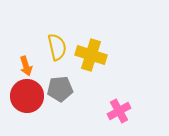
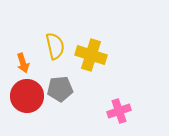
yellow semicircle: moved 2 px left, 1 px up
orange arrow: moved 3 px left, 3 px up
pink cross: rotated 10 degrees clockwise
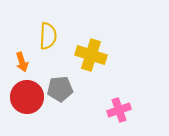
yellow semicircle: moved 7 px left, 10 px up; rotated 16 degrees clockwise
orange arrow: moved 1 px left, 1 px up
red circle: moved 1 px down
pink cross: moved 1 px up
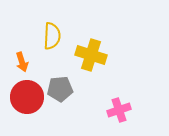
yellow semicircle: moved 4 px right
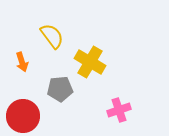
yellow semicircle: rotated 40 degrees counterclockwise
yellow cross: moved 1 px left, 7 px down; rotated 12 degrees clockwise
red circle: moved 4 px left, 19 px down
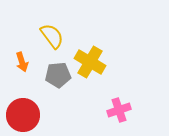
gray pentagon: moved 2 px left, 14 px up
red circle: moved 1 px up
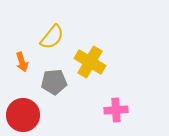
yellow semicircle: moved 1 px down; rotated 76 degrees clockwise
gray pentagon: moved 4 px left, 7 px down
pink cross: moved 3 px left; rotated 15 degrees clockwise
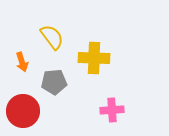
yellow semicircle: rotated 76 degrees counterclockwise
yellow cross: moved 4 px right, 4 px up; rotated 28 degrees counterclockwise
pink cross: moved 4 px left
red circle: moved 4 px up
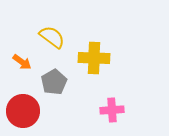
yellow semicircle: rotated 16 degrees counterclockwise
orange arrow: rotated 36 degrees counterclockwise
gray pentagon: rotated 25 degrees counterclockwise
